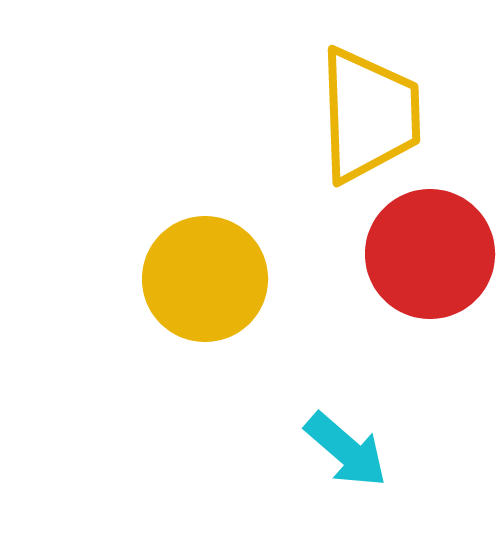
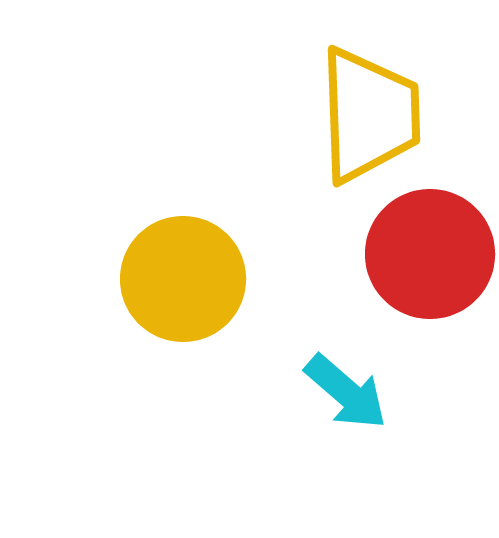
yellow circle: moved 22 px left
cyan arrow: moved 58 px up
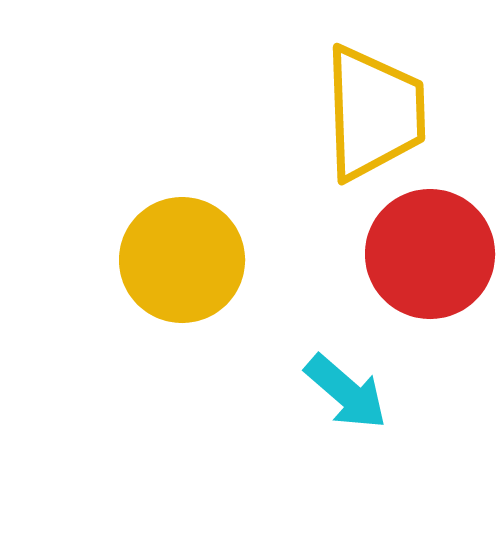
yellow trapezoid: moved 5 px right, 2 px up
yellow circle: moved 1 px left, 19 px up
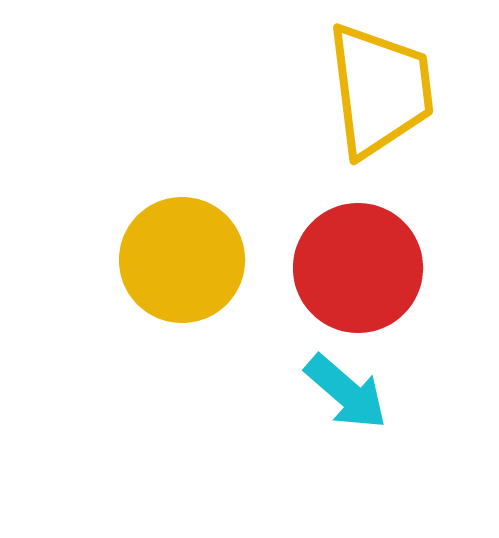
yellow trapezoid: moved 6 px right, 23 px up; rotated 5 degrees counterclockwise
red circle: moved 72 px left, 14 px down
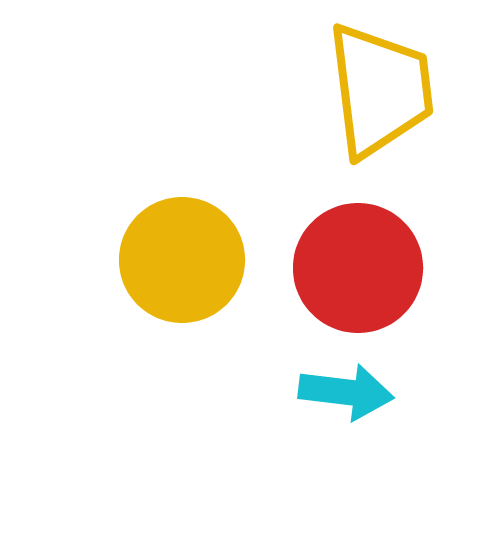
cyan arrow: rotated 34 degrees counterclockwise
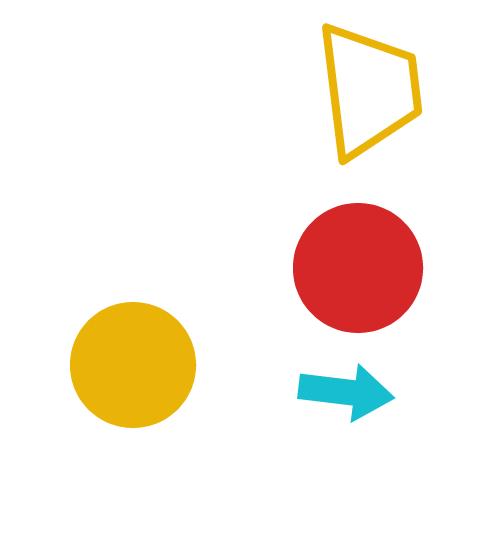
yellow trapezoid: moved 11 px left
yellow circle: moved 49 px left, 105 px down
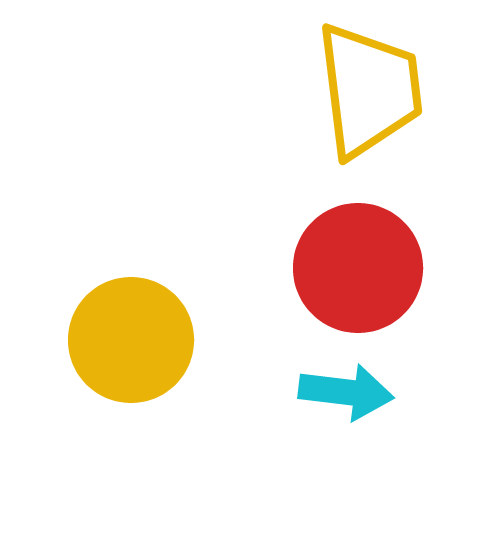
yellow circle: moved 2 px left, 25 px up
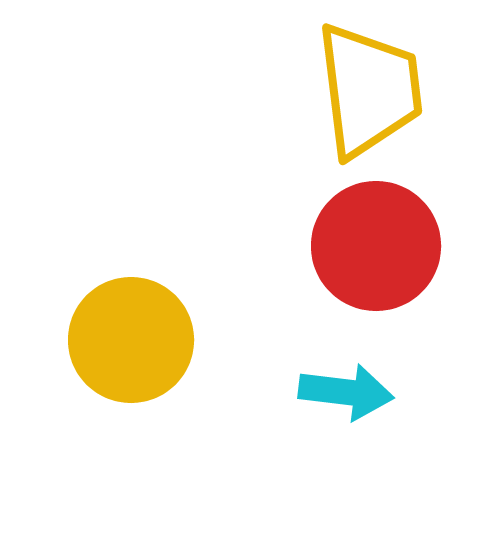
red circle: moved 18 px right, 22 px up
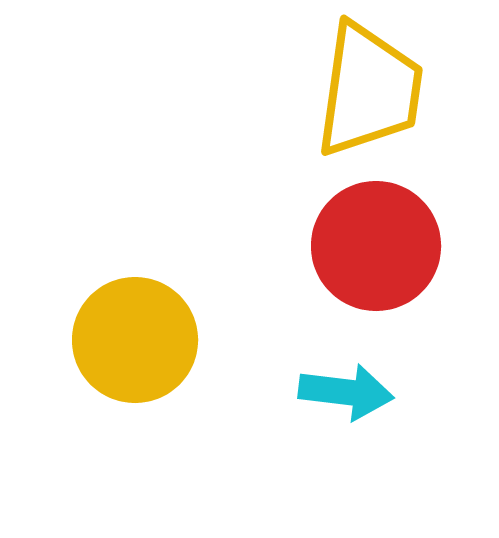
yellow trapezoid: rotated 15 degrees clockwise
yellow circle: moved 4 px right
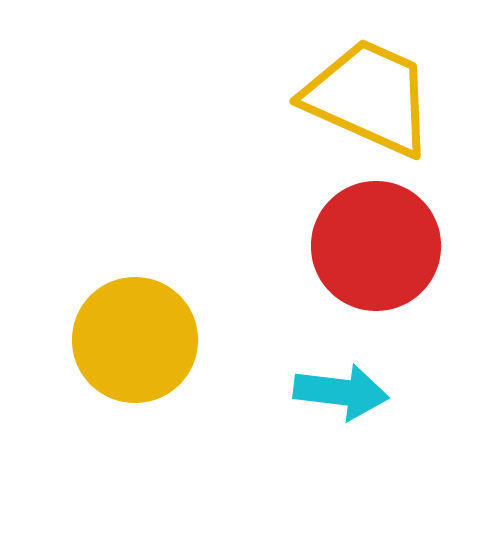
yellow trapezoid: moved 7 px down; rotated 74 degrees counterclockwise
cyan arrow: moved 5 px left
